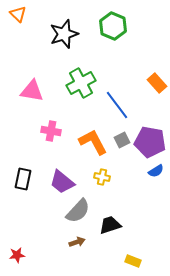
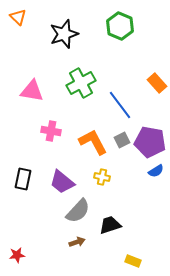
orange triangle: moved 3 px down
green hexagon: moved 7 px right
blue line: moved 3 px right
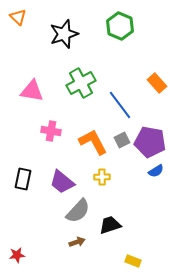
yellow cross: rotated 14 degrees counterclockwise
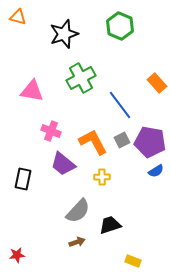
orange triangle: rotated 30 degrees counterclockwise
green cross: moved 5 px up
pink cross: rotated 12 degrees clockwise
purple trapezoid: moved 1 px right, 18 px up
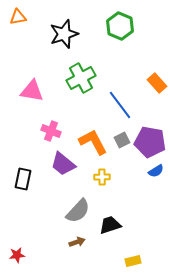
orange triangle: rotated 24 degrees counterclockwise
yellow rectangle: rotated 35 degrees counterclockwise
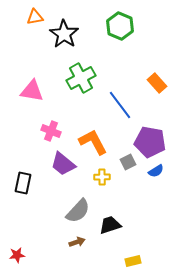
orange triangle: moved 17 px right
black star: rotated 20 degrees counterclockwise
gray square: moved 6 px right, 22 px down
black rectangle: moved 4 px down
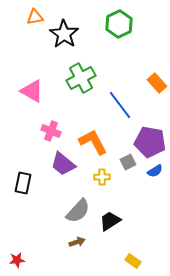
green hexagon: moved 1 px left, 2 px up; rotated 12 degrees clockwise
pink triangle: rotated 20 degrees clockwise
blue semicircle: moved 1 px left
black trapezoid: moved 4 px up; rotated 15 degrees counterclockwise
red star: moved 5 px down
yellow rectangle: rotated 49 degrees clockwise
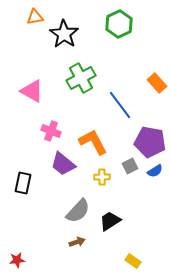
gray square: moved 2 px right, 4 px down
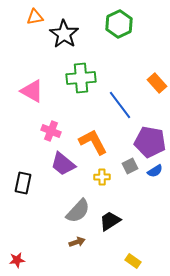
green cross: rotated 24 degrees clockwise
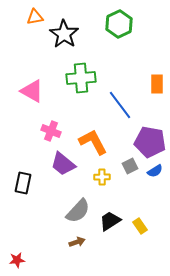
orange rectangle: moved 1 px down; rotated 42 degrees clockwise
yellow rectangle: moved 7 px right, 35 px up; rotated 21 degrees clockwise
